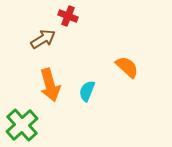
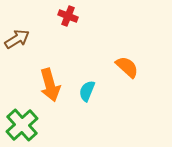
brown arrow: moved 26 px left
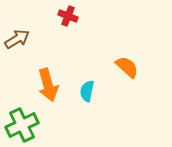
orange arrow: moved 2 px left
cyan semicircle: rotated 10 degrees counterclockwise
green cross: rotated 16 degrees clockwise
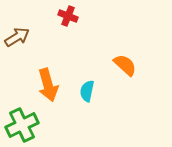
brown arrow: moved 2 px up
orange semicircle: moved 2 px left, 2 px up
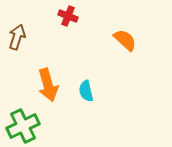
brown arrow: rotated 40 degrees counterclockwise
orange semicircle: moved 25 px up
cyan semicircle: moved 1 px left; rotated 25 degrees counterclockwise
green cross: moved 1 px right, 1 px down
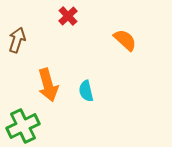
red cross: rotated 24 degrees clockwise
brown arrow: moved 3 px down
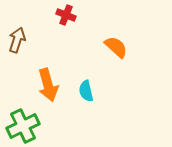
red cross: moved 2 px left, 1 px up; rotated 24 degrees counterclockwise
orange semicircle: moved 9 px left, 7 px down
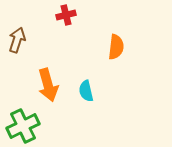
red cross: rotated 36 degrees counterclockwise
orange semicircle: rotated 55 degrees clockwise
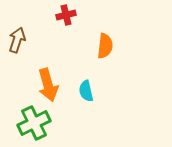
orange semicircle: moved 11 px left, 1 px up
green cross: moved 11 px right, 3 px up
